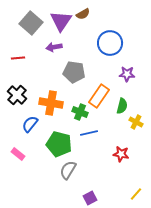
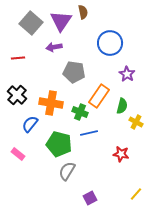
brown semicircle: moved 2 px up; rotated 72 degrees counterclockwise
purple star: rotated 28 degrees clockwise
gray semicircle: moved 1 px left, 1 px down
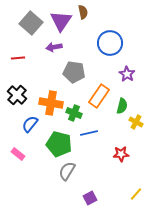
green cross: moved 6 px left, 1 px down
red star: rotated 14 degrees counterclockwise
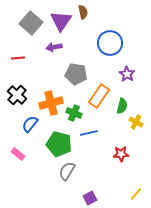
gray pentagon: moved 2 px right, 2 px down
orange cross: rotated 25 degrees counterclockwise
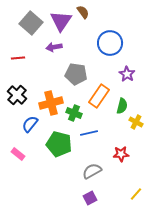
brown semicircle: rotated 24 degrees counterclockwise
gray semicircle: moved 25 px right; rotated 30 degrees clockwise
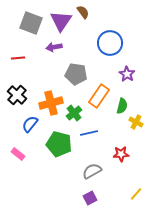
gray square: rotated 20 degrees counterclockwise
green cross: rotated 28 degrees clockwise
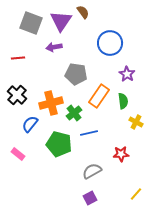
green semicircle: moved 1 px right, 5 px up; rotated 21 degrees counterclockwise
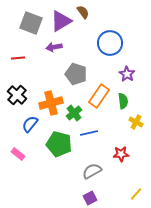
purple triangle: rotated 25 degrees clockwise
gray pentagon: rotated 10 degrees clockwise
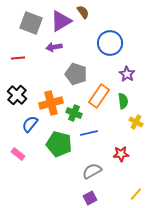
green cross: rotated 28 degrees counterclockwise
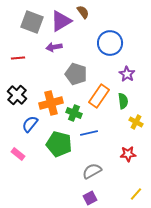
gray square: moved 1 px right, 1 px up
red star: moved 7 px right
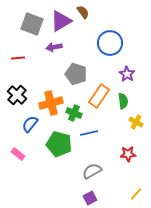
gray square: moved 2 px down
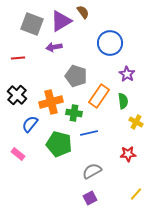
gray pentagon: moved 2 px down
orange cross: moved 1 px up
green cross: rotated 14 degrees counterclockwise
